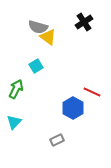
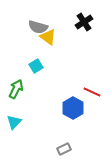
gray rectangle: moved 7 px right, 9 px down
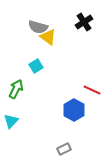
red line: moved 2 px up
blue hexagon: moved 1 px right, 2 px down
cyan triangle: moved 3 px left, 1 px up
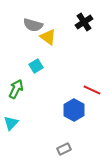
gray semicircle: moved 5 px left, 2 px up
cyan triangle: moved 2 px down
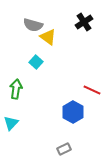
cyan square: moved 4 px up; rotated 16 degrees counterclockwise
green arrow: rotated 18 degrees counterclockwise
blue hexagon: moved 1 px left, 2 px down
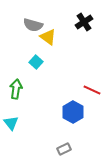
cyan triangle: rotated 21 degrees counterclockwise
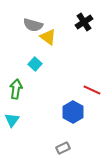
cyan square: moved 1 px left, 2 px down
cyan triangle: moved 1 px right, 3 px up; rotated 14 degrees clockwise
gray rectangle: moved 1 px left, 1 px up
